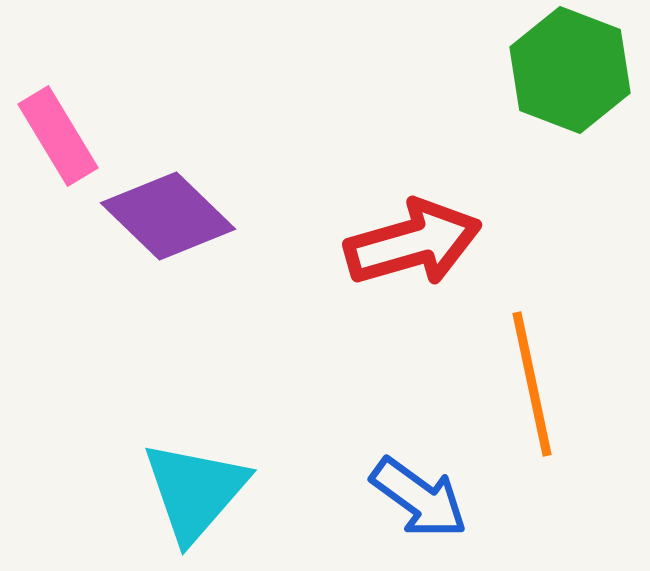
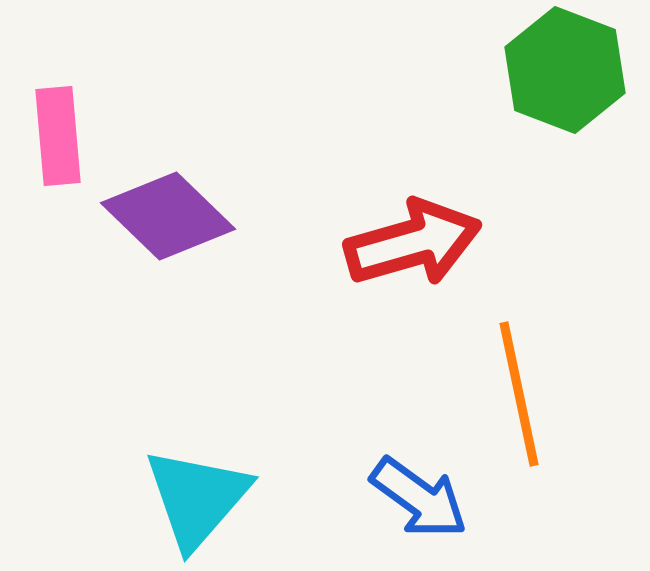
green hexagon: moved 5 px left
pink rectangle: rotated 26 degrees clockwise
orange line: moved 13 px left, 10 px down
cyan triangle: moved 2 px right, 7 px down
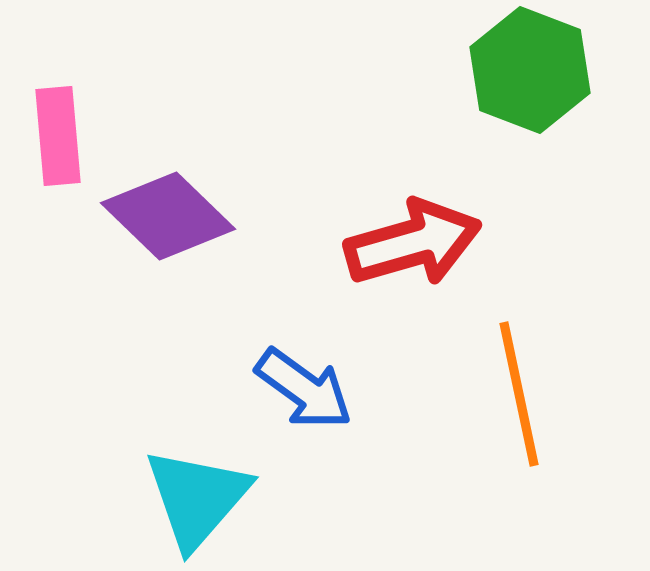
green hexagon: moved 35 px left
blue arrow: moved 115 px left, 109 px up
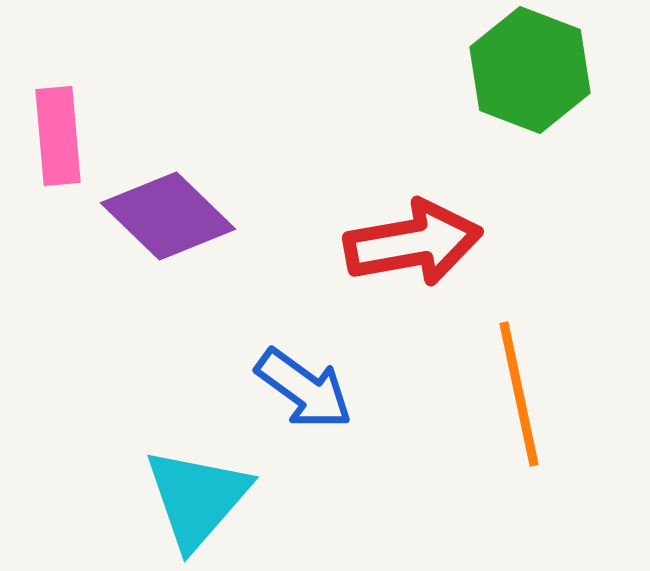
red arrow: rotated 6 degrees clockwise
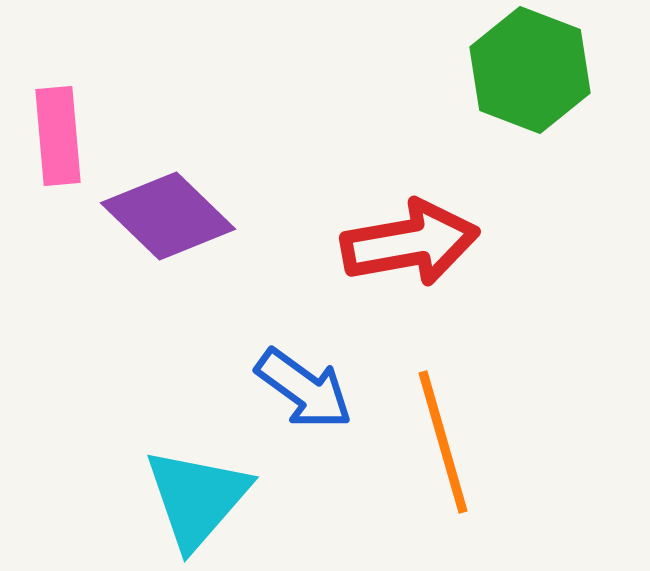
red arrow: moved 3 px left
orange line: moved 76 px left, 48 px down; rotated 4 degrees counterclockwise
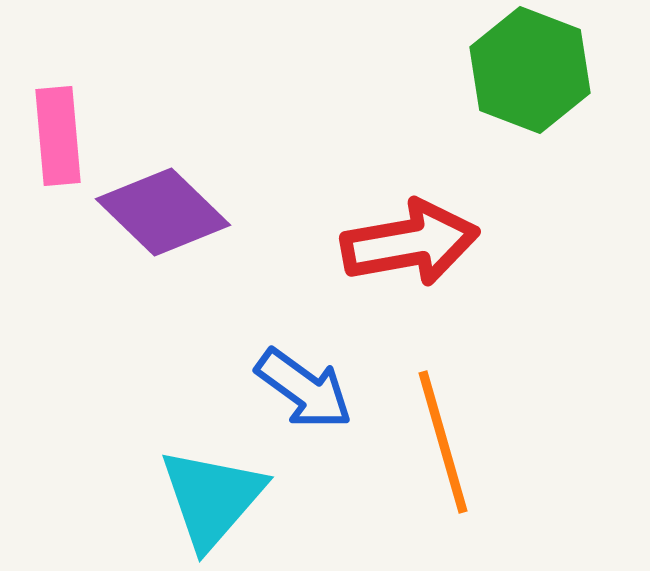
purple diamond: moved 5 px left, 4 px up
cyan triangle: moved 15 px right
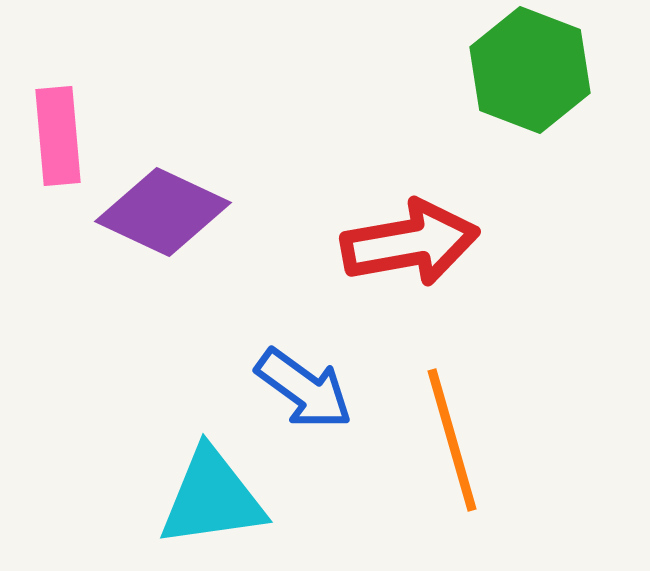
purple diamond: rotated 19 degrees counterclockwise
orange line: moved 9 px right, 2 px up
cyan triangle: rotated 41 degrees clockwise
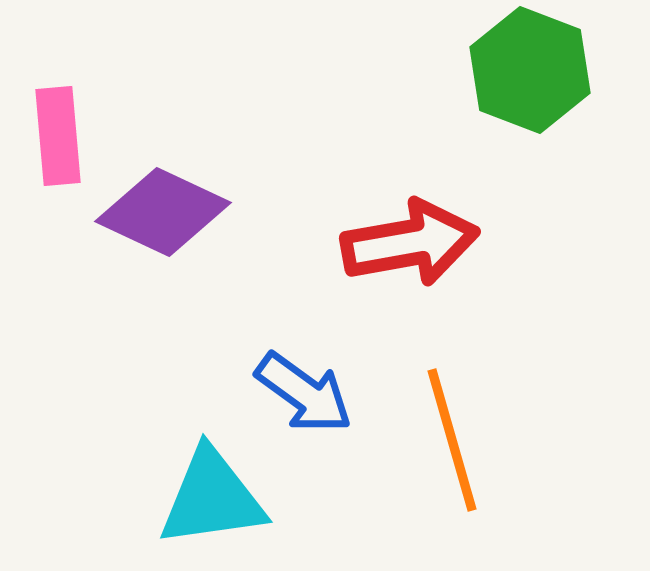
blue arrow: moved 4 px down
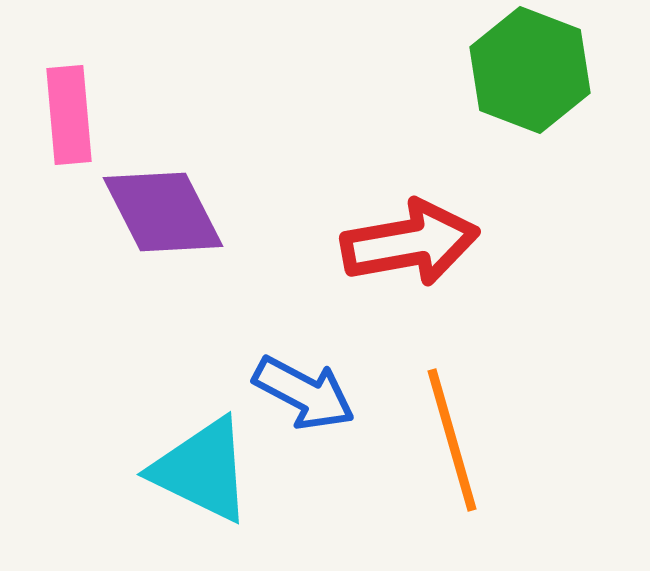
pink rectangle: moved 11 px right, 21 px up
purple diamond: rotated 38 degrees clockwise
blue arrow: rotated 8 degrees counterclockwise
cyan triangle: moved 10 px left, 28 px up; rotated 34 degrees clockwise
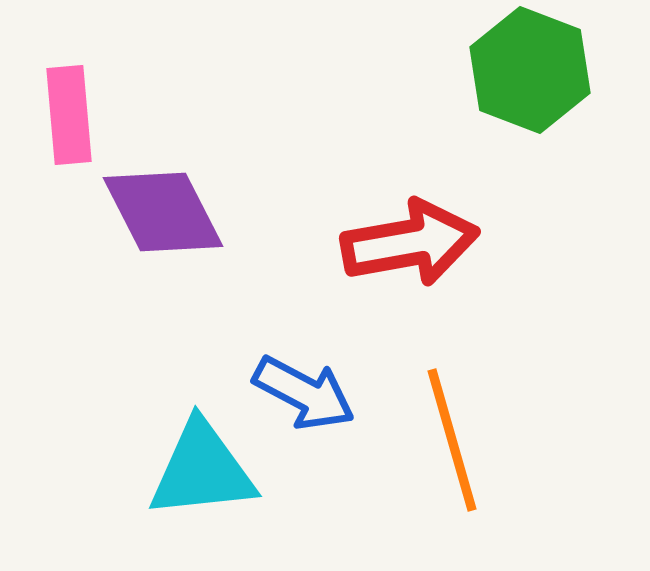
cyan triangle: rotated 32 degrees counterclockwise
